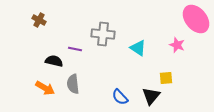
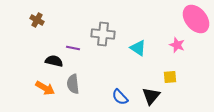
brown cross: moved 2 px left
purple line: moved 2 px left, 1 px up
yellow square: moved 4 px right, 1 px up
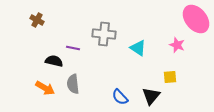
gray cross: moved 1 px right
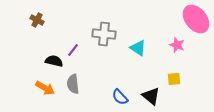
purple line: moved 2 px down; rotated 64 degrees counterclockwise
yellow square: moved 4 px right, 2 px down
black triangle: rotated 30 degrees counterclockwise
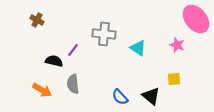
orange arrow: moved 3 px left, 2 px down
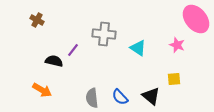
gray semicircle: moved 19 px right, 14 px down
